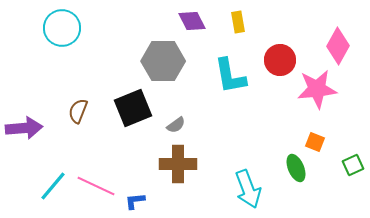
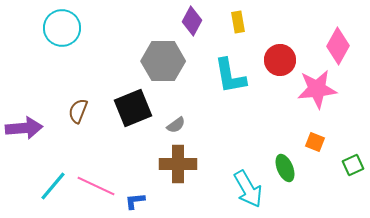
purple diamond: rotated 56 degrees clockwise
green ellipse: moved 11 px left
cyan arrow: rotated 9 degrees counterclockwise
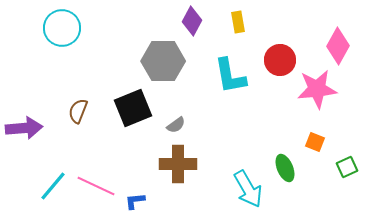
green square: moved 6 px left, 2 px down
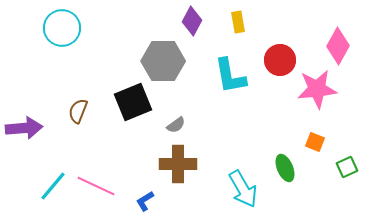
black square: moved 6 px up
cyan arrow: moved 5 px left
blue L-shape: moved 10 px right; rotated 25 degrees counterclockwise
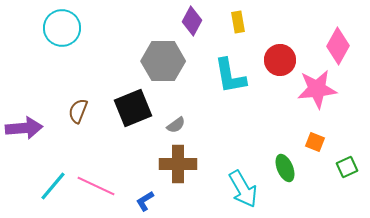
black square: moved 6 px down
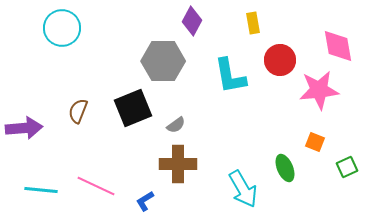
yellow rectangle: moved 15 px right, 1 px down
pink diamond: rotated 39 degrees counterclockwise
pink star: moved 2 px right, 1 px down
cyan line: moved 12 px left, 4 px down; rotated 56 degrees clockwise
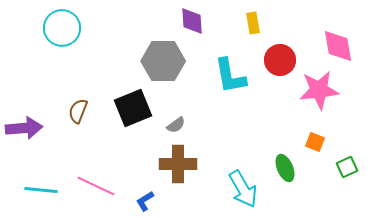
purple diamond: rotated 32 degrees counterclockwise
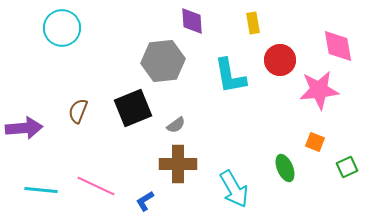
gray hexagon: rotated 6 degrees counterclockwise
cyan arrow: moved 9 px left
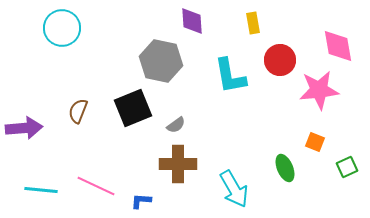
gray hexagon: moved 2 px left; rotated 18 degrees clockwise
blue L-shape: moved 4 px left; rotated 35 degrees clockwise
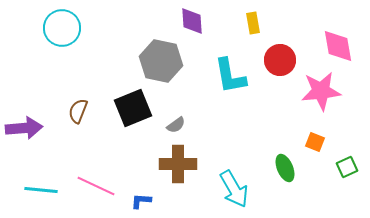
pink star: moved 2 px right, 1 px down
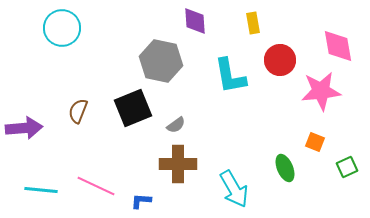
purple diamond: moved 3 px right
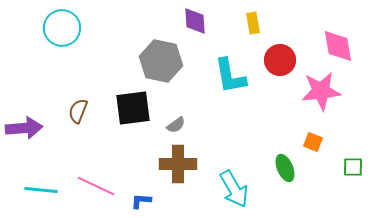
black square: rotated 15 degrees clockwise
orange square: moved 2 px left
green square: moved 6 px right; rotated 25 degrees clockwise
